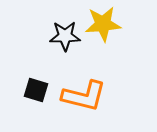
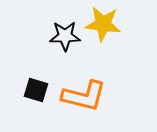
yellow star: rotated 12 degrees clockwise
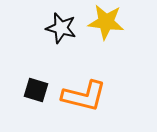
yellow star: moved 3 px right, 2 px up
black star: moved 4 px left, 8 px up; rotated 16 degrees clockwise
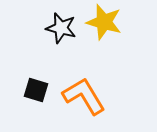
yellow star: moved 2 px left; rotated 9 degrees clockwise
orange L-shape: rotated 135 degrees counterclockwise
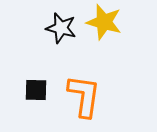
black square: rotated 15 degrees counterclockwise
orange L-shape: rotated 39 degrees clockwise
